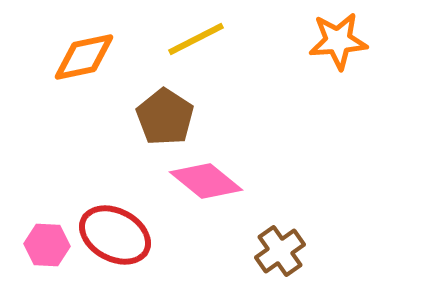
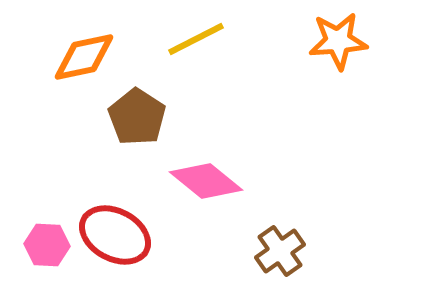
brown pentagon: moved 28 px left
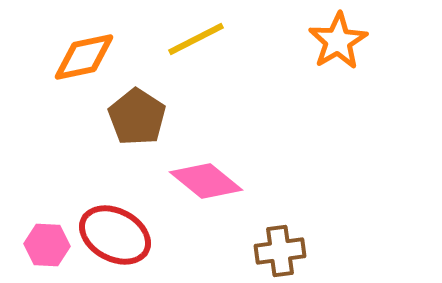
orange star: rotated 26 degrees counterclockwise
brown cross: rotated 27 degrees clockwise
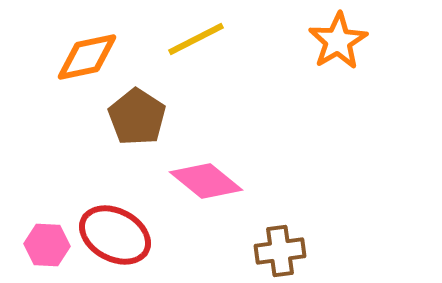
orange diamond: moved 3 px right
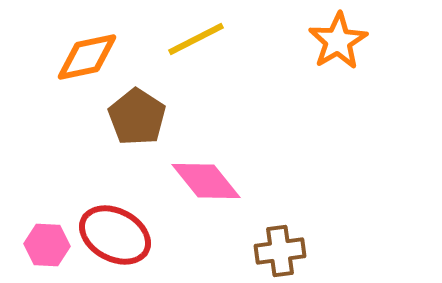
pink diamond: rotated 12 degrees clockwise
